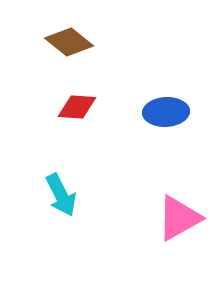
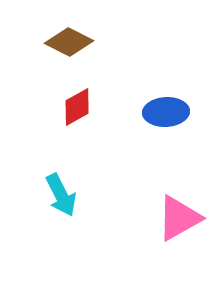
brown diamond: rotated 12 degrees counterclockwise
red diamond: rotated 33 degrees counterclockwise
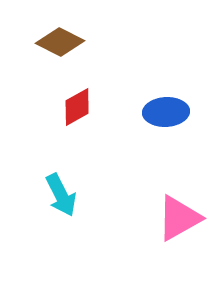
brown diamond: moved 9 px left
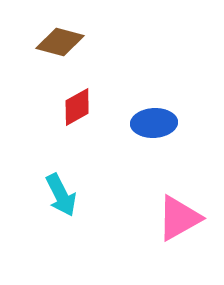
brown diamond: rotated 12 degrees counterclockwise
blue ellipse: moved 12 px left, 11 px down
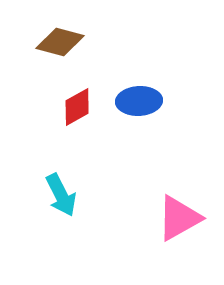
blue ellipse: moved 15 px left, 22 px up
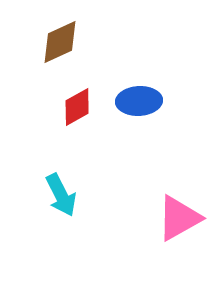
brown diamond: rotated 39 degrees counterclockwise
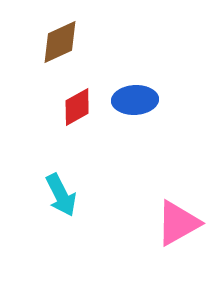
blue ellipse: moved 4 px left, 1 px up
pink triangle: moved 1 px left, 5 px down
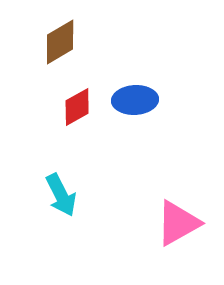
brown diamond: rotated 6 degrees counterclockwise
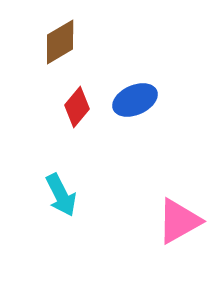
blue ellipse: rotated 21 degrees counterclockwise
red diamond: rotated 21 degrees counterclockwise
pink triangle: moved 1 px right, 2 px up
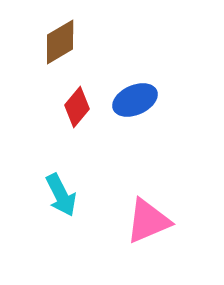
pink triangle: moved 31 px left; rotated 6 degrees clockwise
